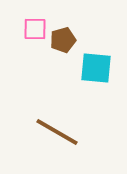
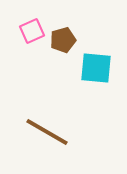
pink square: moved 3 px left, 2 px down; rotated 25 degrees counterclockwise
brown line: moved 10 px left
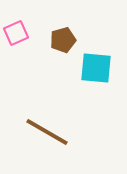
pink square: moved 16 px left, 2 px down
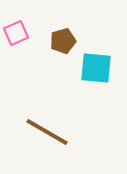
brown pentagon: moved 1 px down
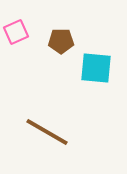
pink square: moved 1 px up
brown pentagon: moved 2 px left; rotated 15 degrees clockwise
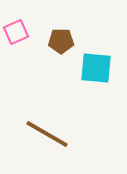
brown line: moved 2 px down
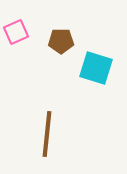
cyan square: rotated 12 degrees clockwise
brown line: rotated 66 degrees clockwise
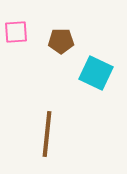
pink square: rotated 20 degrees clockwise
cyan square: moved 5 px down; rotated 8 degrees clockwise
